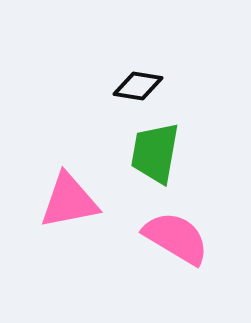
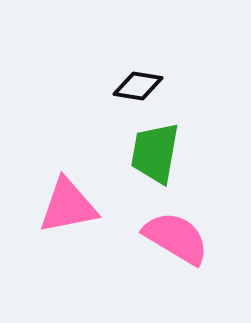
pink triangle: moved 1 px left, 5 px down
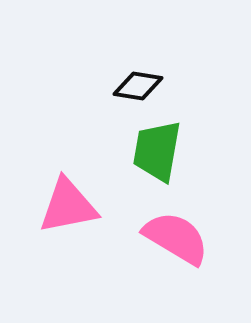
green trapezoid: moved 2 px right, 2 px up
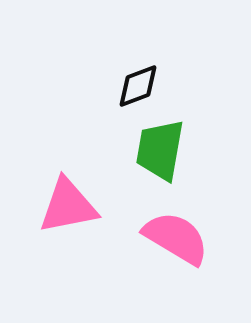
black diamond: rotated 30 degrees counterclockwise
green trapezoid: moved 3 px right, 1 px up
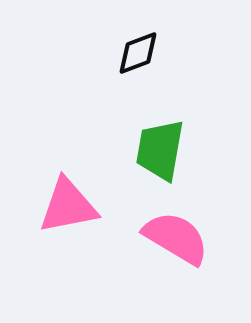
black diamond: moved 33 px up
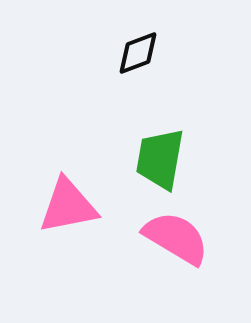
green trapezoid: moved 9 px down
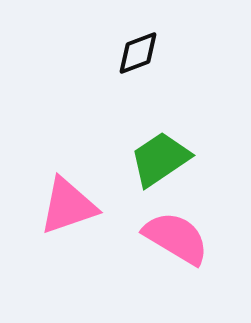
green trapezoid: rotated 46 degrees clockwise
pink triangle: rotated 8 degrees counterclockwise
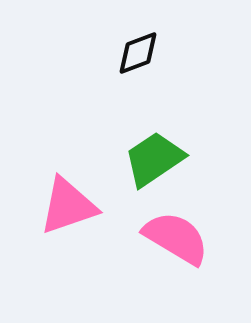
green trapezoid: moved 6 px left
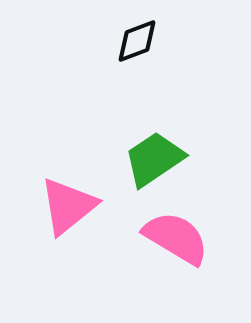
black diamond: moved 1 px left, 12 px up
pink triangle: rotated 20 degrees counterclockwise
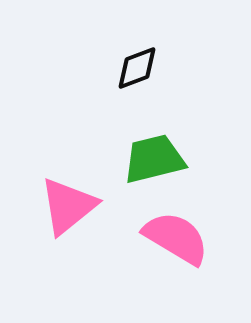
black diamond: moved 27 px down
green trapezoid: rotated 20 degrees clockwise
